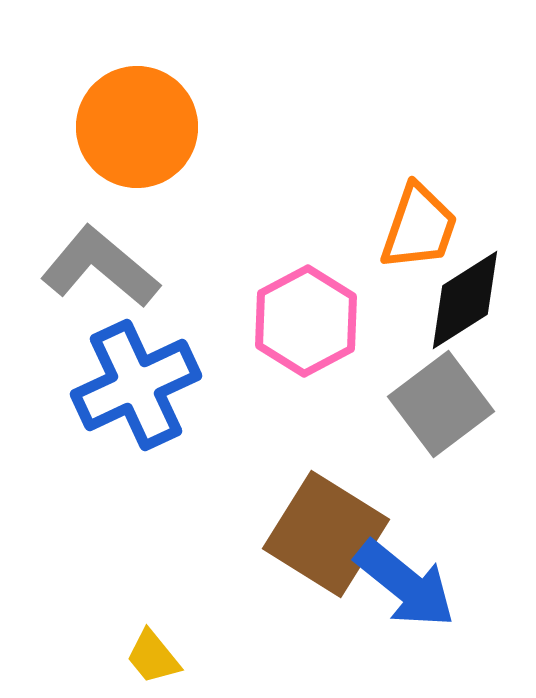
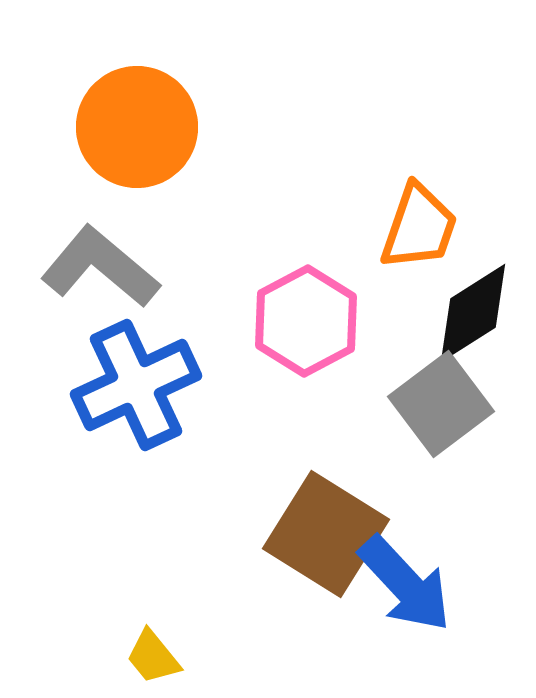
black diamond: moved 8 px right, 13 px down
blue arrow: rotated 8 degrees clockwise
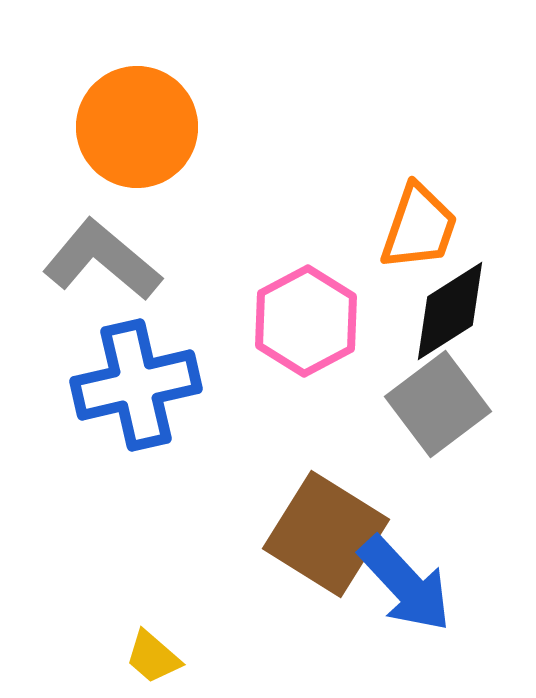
gray L-shape: moved 2 px right, 7 px up
black diamond: moved 23 px left, 2 px up
blue cross: rotated 12 degrees clockwise
gray square: moved 3 px left
yellow trapezoid: rotated 10 degrees counterclockwise
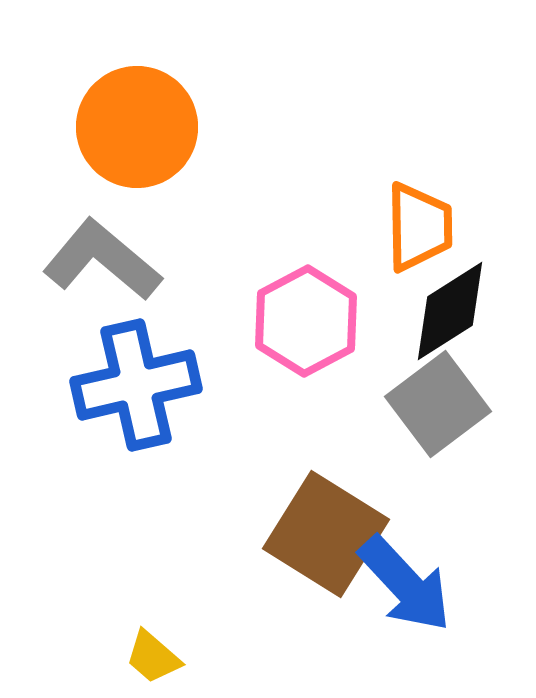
orange trapezoid: rotated 20 degrees counterclockwise
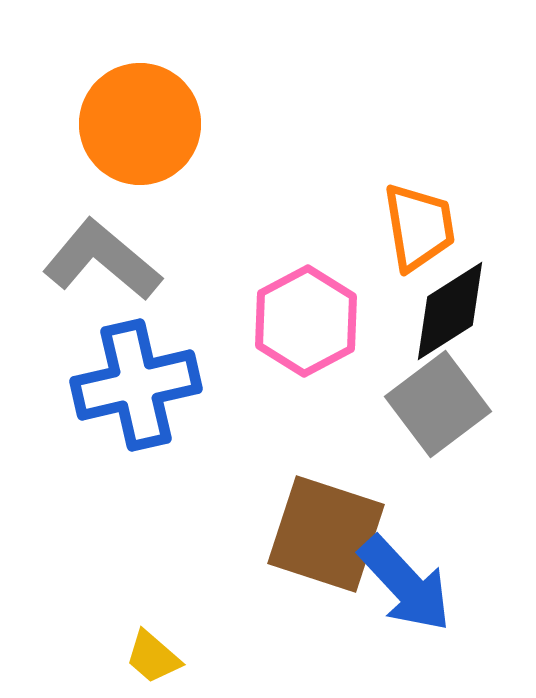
orange circle: moved 3 px right, 3 px up
orange trapezoid: rotated 8 degrees counterclockwise
brown square: rotated 14 degrees counterclockwise
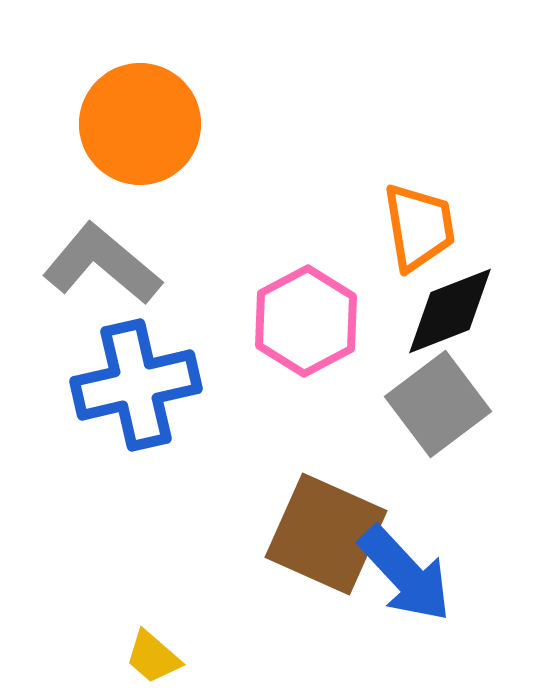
gray L-shape: moved 4 px down
black diamond: rotated 11 degrees clockwise
brown square: rotated 6 degrees clockwise
blue arrow: moved 10 px up
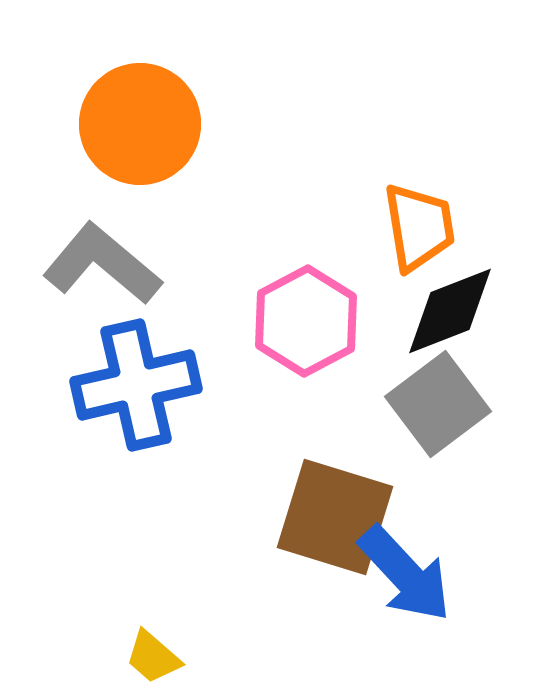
brown square: moved 9 px right, 17 px up; rotated 7 degrees counterclockwise
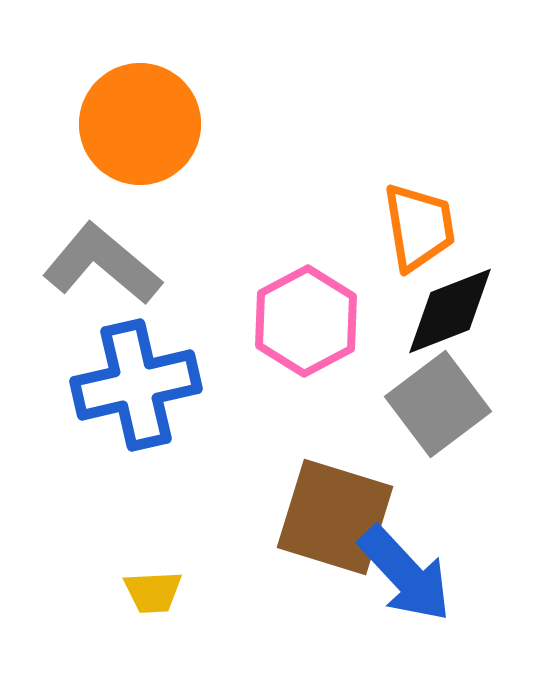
yellow trapezoid: moved 65 px up; rotated 44 degrees counterclockwise
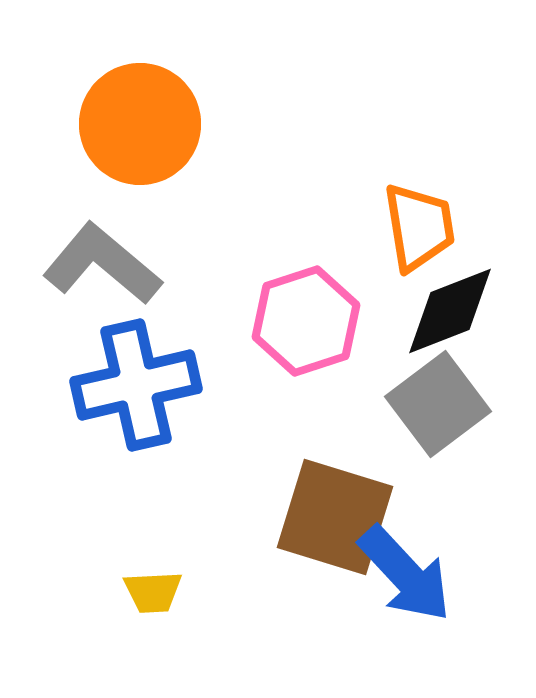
pink hexagon: rotated 10 degrees clockwise
